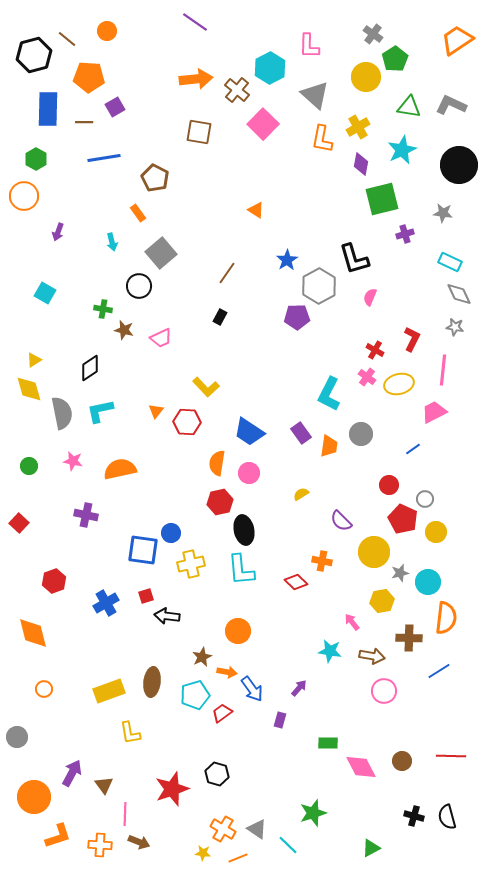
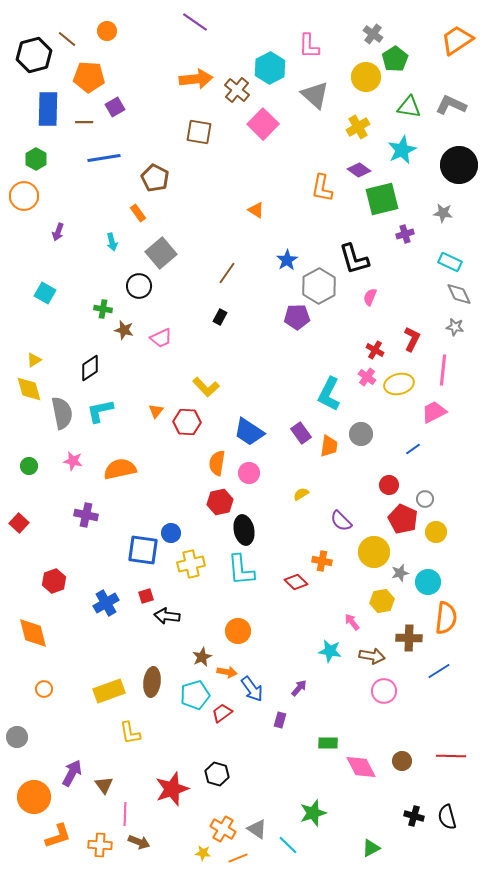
orange L-shape at (322, 139): moved 49 px down
purple diamond at (361, 164): moved 2 px left, 6 px down; rotated 65 degrees counterclockwise
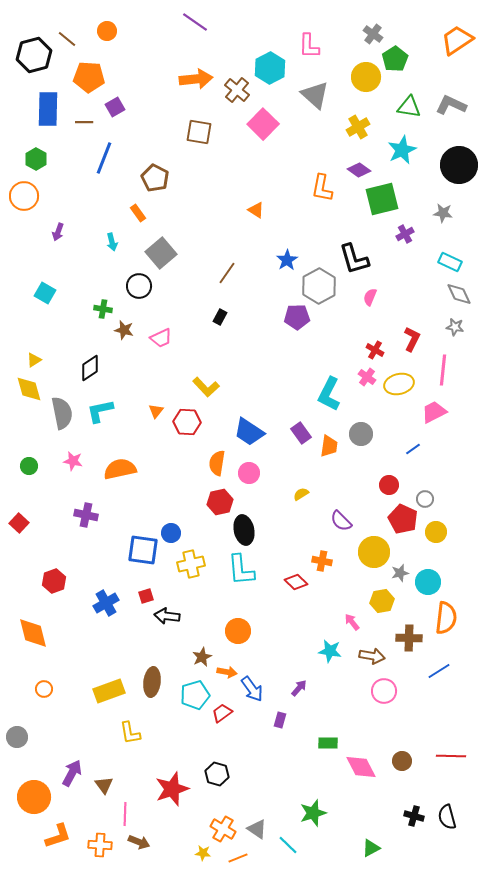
blue line at (104, 158): rotated 60 degrees counterclockwise
purple cross at (405, 234): rotated 12 degrees counterclockwise
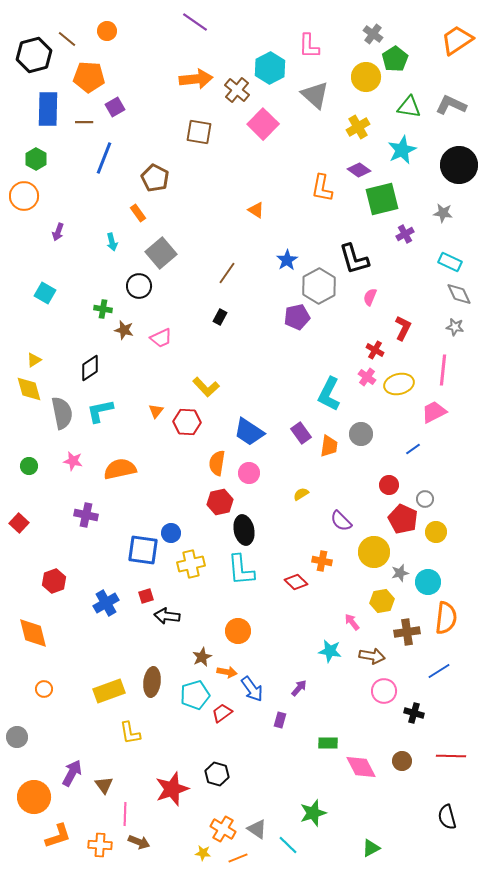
purple pentagon at (297, 317): rotated 10 degrees counterclockwise
red L-shape at (412, 339): moved 9 px left, 11 px up
brown cross at (409, 638): moved 2 px left, 6 px up; rotated 10 degrees counterclockwise
black cross at (414, 816): moved 103 px up
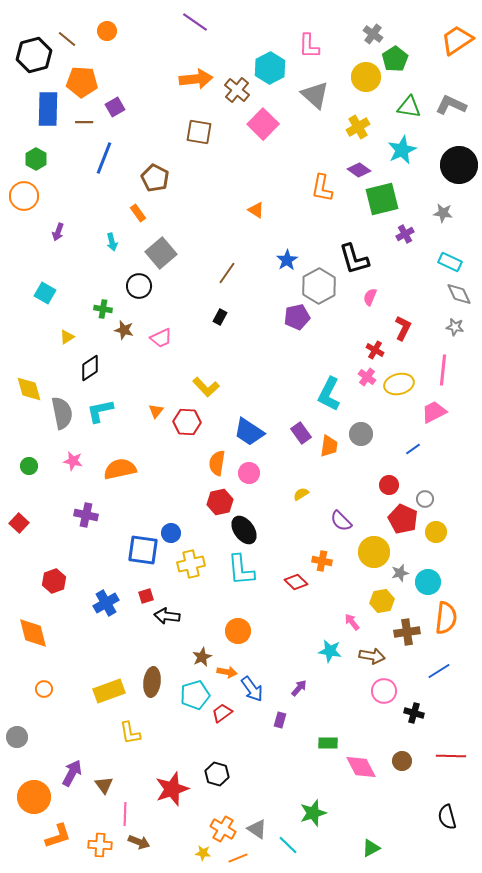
orange pentagon at (89, 77): moved 7 px left, 5 px down
yellow triangle at (34, 360): moved 33 px right, 23 px up
black ellipse at (244, 530): rotated 24 degrees counterclockwise
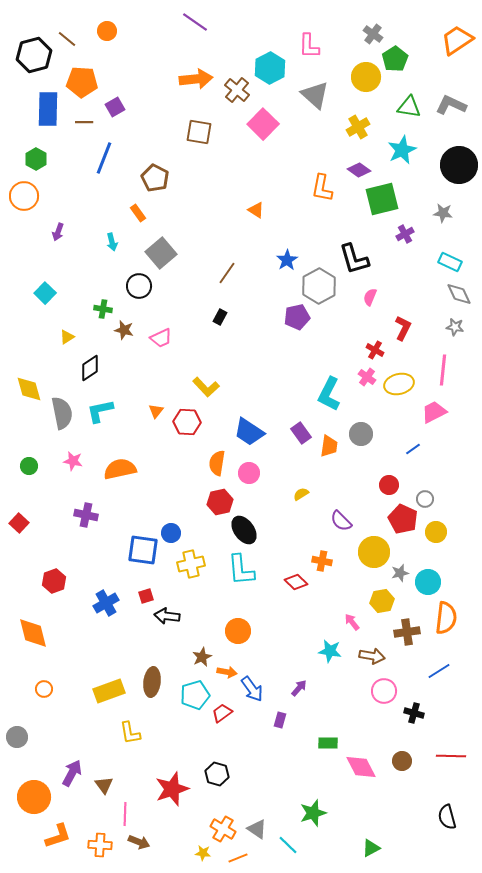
cyan square at (45, 293): rotated 15 degrees clockwise
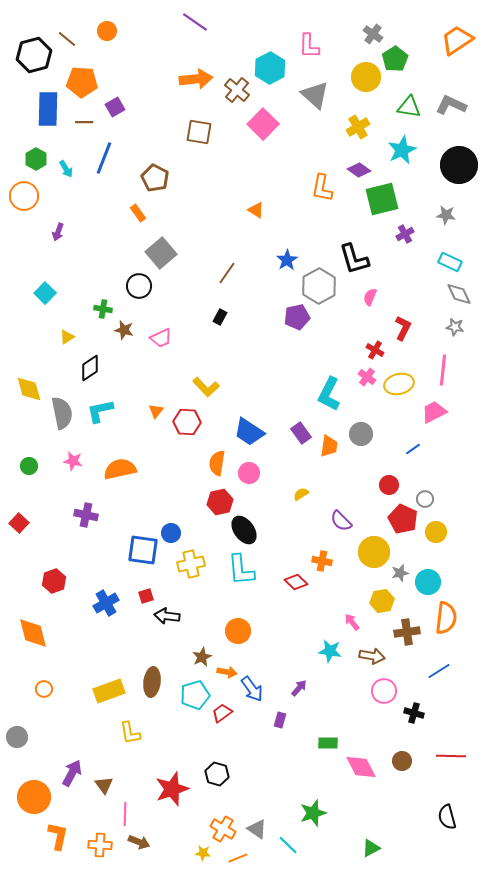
gray star at (443, 213): moved 3 px right, 2 px down
cyan arrow at (112, 242): moved 46 px left, 73 px up; rotated 18 degrees counterclockwise
orange L-shape at (58, 836): rotated 60 degrees counterclockwise
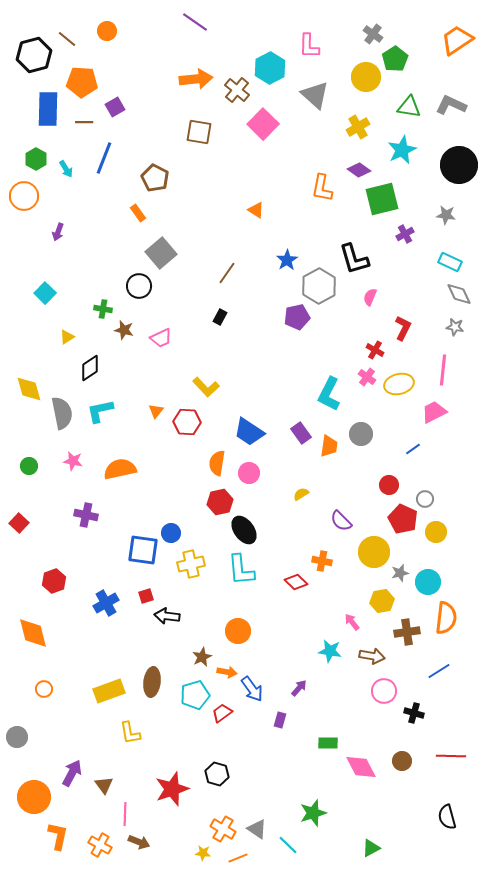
orange cross at (100, 845): rotated 25 degrees clockwise
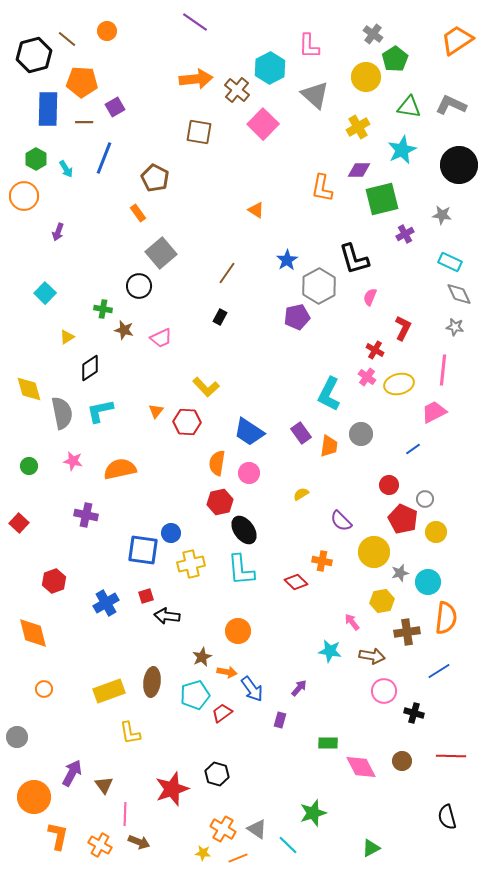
purple diamond at (359, 170): rotated 35 degrees counterclockwise
gray star at (446, 215): moved 4 px left
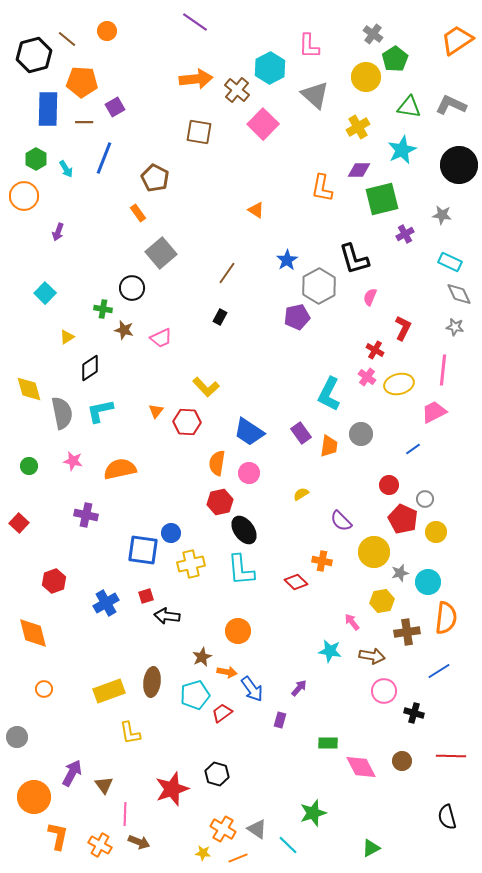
black circle at (139, 286): moved 7 px left, 2 px down
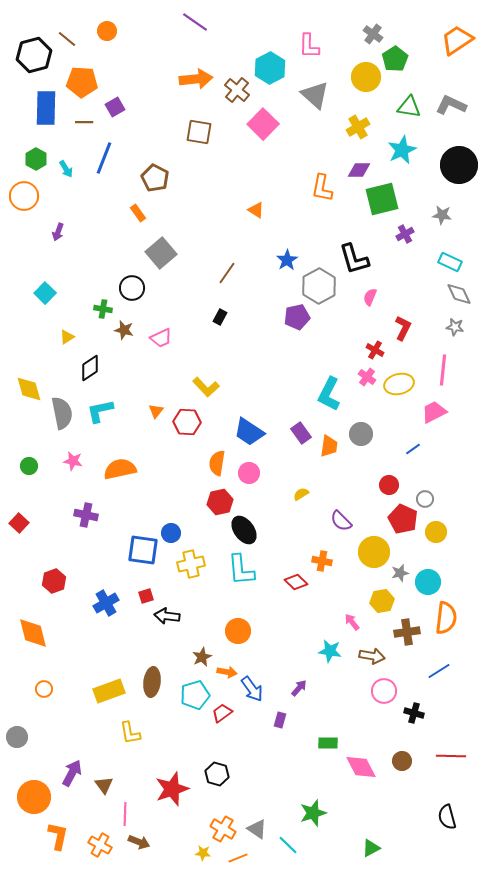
blue rectangle at (48, 109): moved 2 px left, 1 px up
